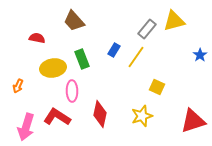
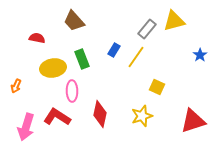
orange arrow: moved 2 px left
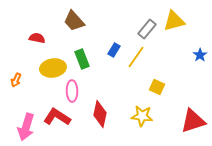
orange arrow: moved 6 px up
yellow star: rotated 25 degrees clockwise
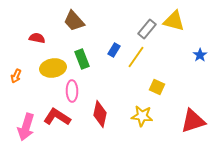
yellow triangle: rotated 30 degrees clockwise
orange arrow: moved 4 px up
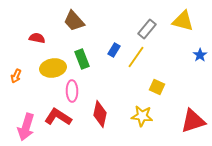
yellow triangle: moved 9 px right
red L-shape: moved 1 px right
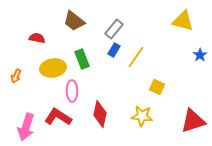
brown trapezoid: rotated 10 degrees counterclockwise
gray rectangle: moved 33 px left
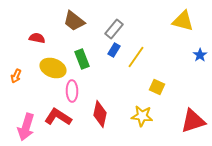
yellow ellipse: rotated 30 degrees clockwise
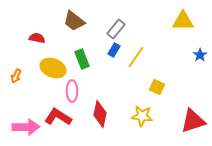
yellow triangle: rotated 15 degrees counterclockwise
gray rectangle: moved 2 px right
pink arrow: rotated 108 degrees counterclockwise
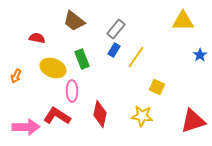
red L-shape: moved 1 px left, 1 px up
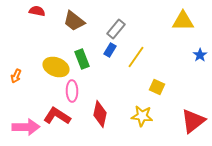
red semicircle: moved 27 px up
blue rectangle: moved 4 px left
yellow ellipse: moved 3 px right, 1 px up
red triangle: rotated 20 degrees counterclockwise
